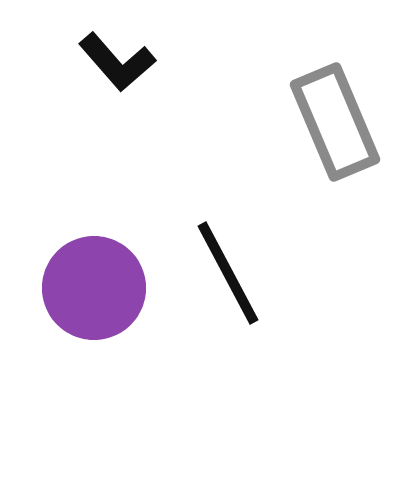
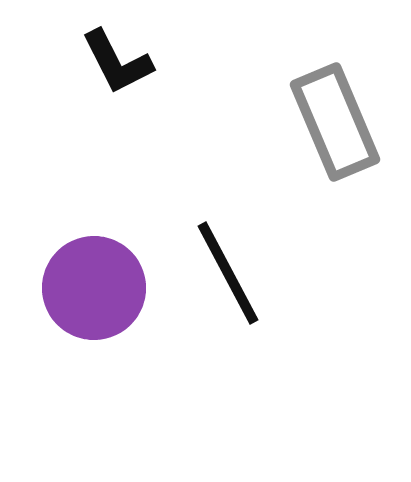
black L-shape: rotated 14 degrees clockwise
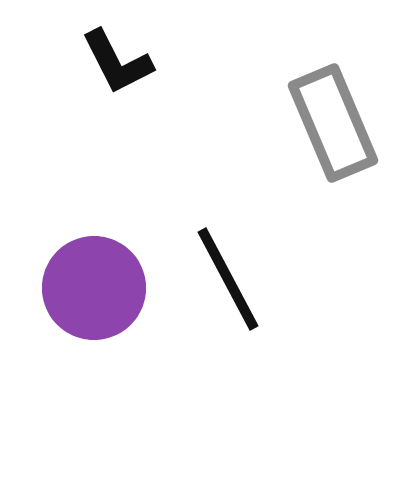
gray rectangle: moved 2 px left, 1 px down
black line: moved 6 px down
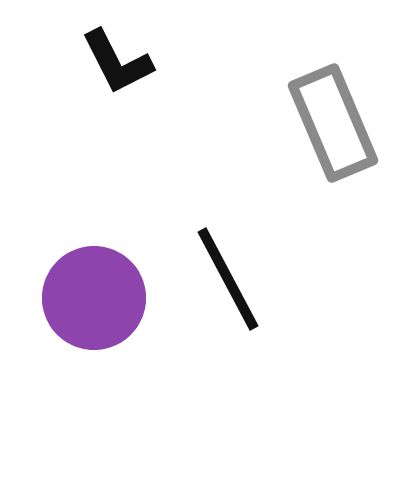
purple circle: moved 10 px down
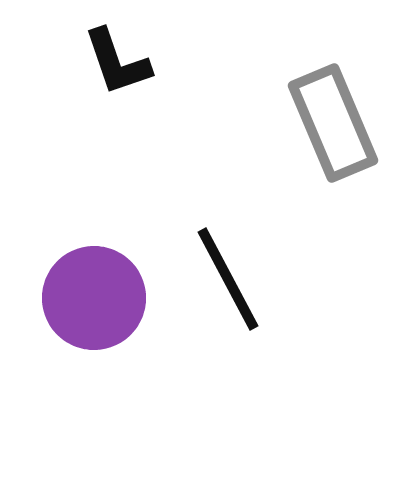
black L-shape: rotated 8 degrees clockwise
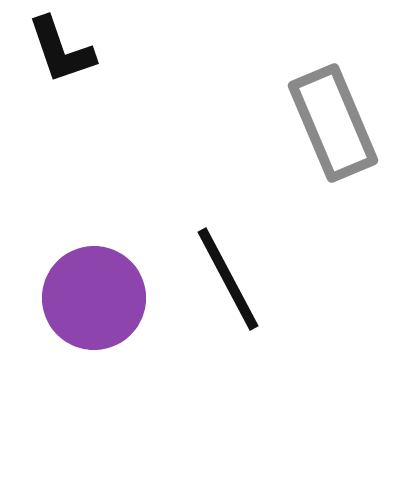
black L-shape: moved 56 px left, 12 px up
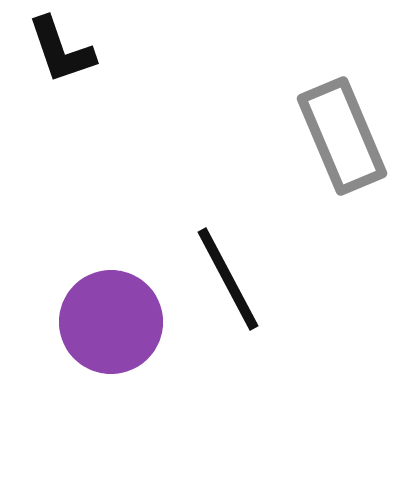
gray rectangle: moved 9 px right, 13 px down
purple circle: moved 17 px right, 24 px down
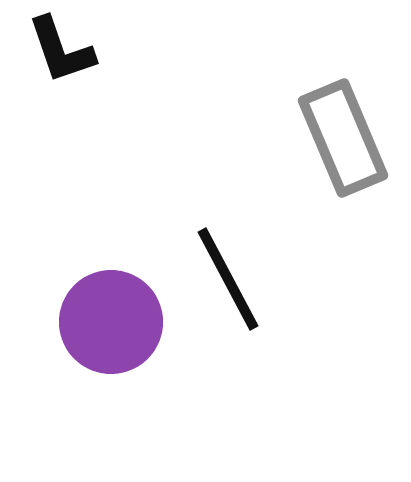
gray rectangle: moved 1 px right, 2 px down
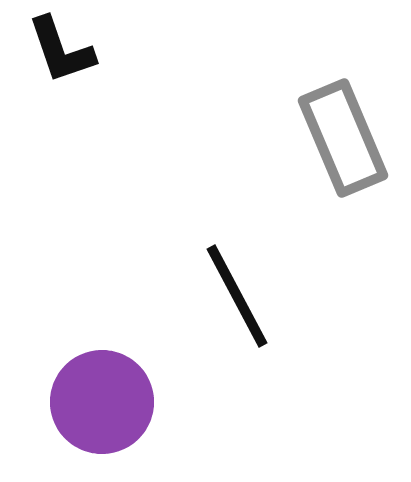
black line: moved 9 px right, 17 px down
purple circle: moved 9 px left, 80 px down
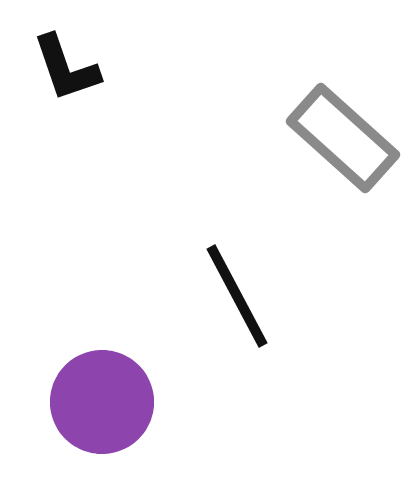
black L-shape: moved 5 px right, 18 px down
gray rectangle: rotated 25 degrees counterclockwise
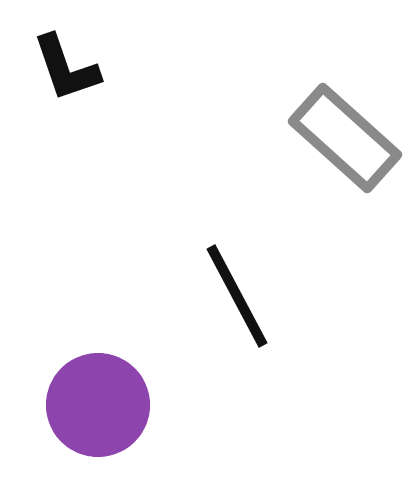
gray rectangle: moved 2 px right
purple circle: moved 4 px left, 3 px down
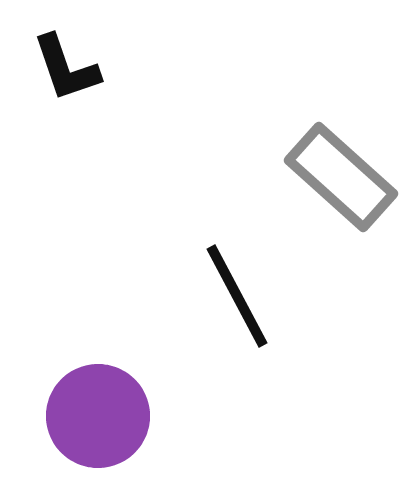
gray rectangle: moved 4 px left, 39 px down
purple circle: moved 11 px down
